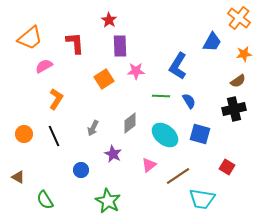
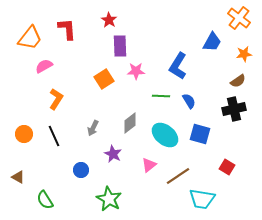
orange trapezoid: rotated 12 degrees counterclockwise
red L-shape: moved 8 px left, 14 px up
green star: moved 1 px right, 2 px up
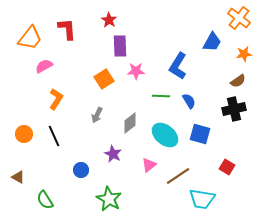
gray arrow: moved 4 px right, 13 px up
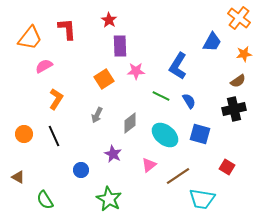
green line: rotated 24 degrees clockwise
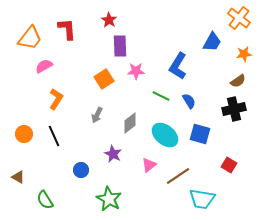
red square: moved 2 px right, 2 px up
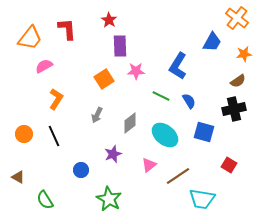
orange cross: moved 2 px left
blue square: moved 4 px right, 2 px up
purple star: rotated 24 degrees clockwise
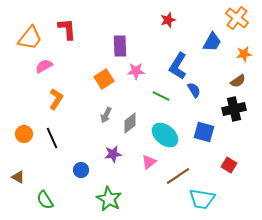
red star: moved 59 px right; rotated 21 degrees clockwise
blue semicircle: moved 5 px right, 11 px up
gray arrow: moved 9 px right
black line: moved 2 px left, 2 px down
purple star: rotated 12 degrees clockwise
pink triangle: moved 3 px up
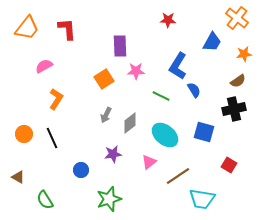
red star: rotated 21 degrees clockwise
orange trapezoid: moved 3 px left, 10 px up
green star: rotated 25 degrees clockwise
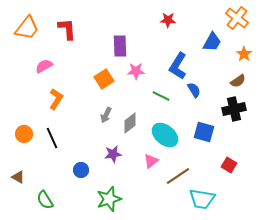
orange star: rotated 28 degrees counterclockwise
pink triangle: moved 2 px right, 1 px up
